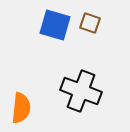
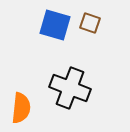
black cross: moved 11 px left, 3 px up
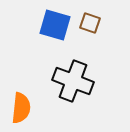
black cross: moved 3 px right, 7 px up
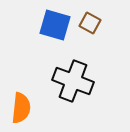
brown square: rotated 10 degrees clockwise
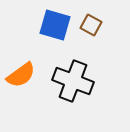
brown square: moved 1 px right, 2 px down
orange semicircle: moved 33 px up; rotated 48 degrees clockwise
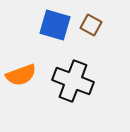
orange semicircle: rotated 16 degrees clockwise
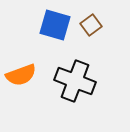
brown square: rotated 25 degrees clockwise
black cross: moved 2 px right
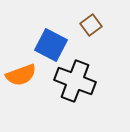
blue square: moved 4 px left, 20 px down; rotated 12 degrees clockwise
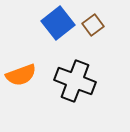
brown square: moved 2 px right
blue square: moved 7 px right, 22 px up; rotated 24 degrees clockwise
